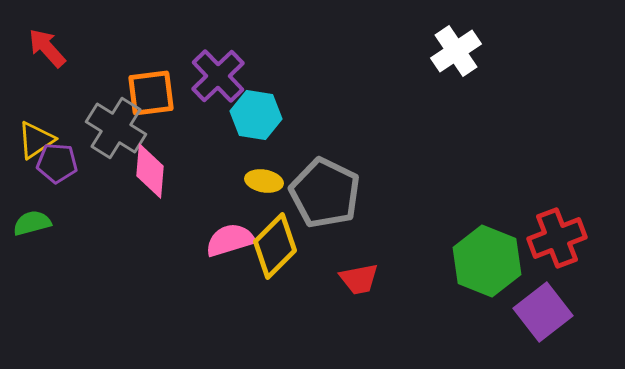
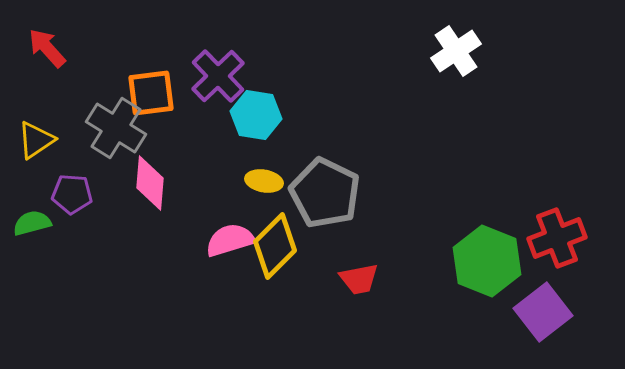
purple pentagon: moved 15 px right, 31 px down
pink diamond: moved 12 px down
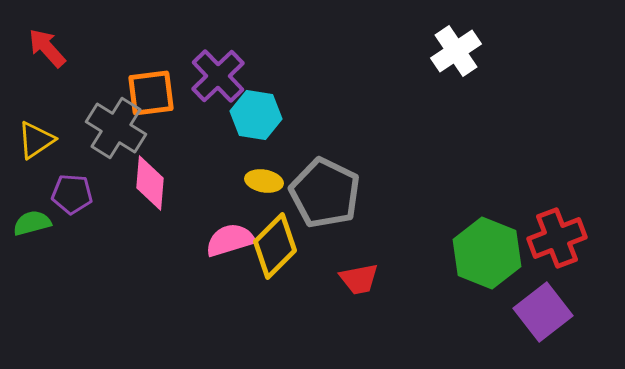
green hexagon: moved 8 px up
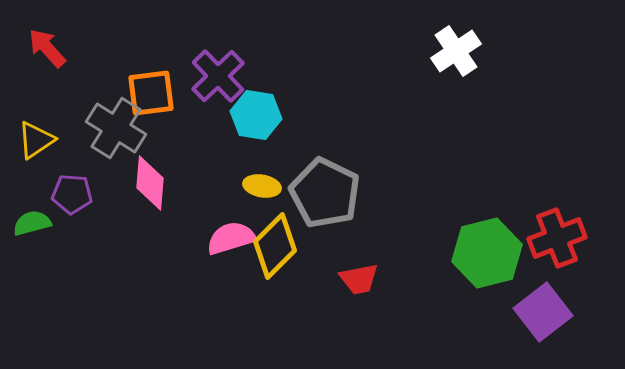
yellow ellipse: moved 2 px left, 5 px down
pink semicircle: moved 1 px right, 2 px up
green hexagon: rotated 24 degrees clockwise
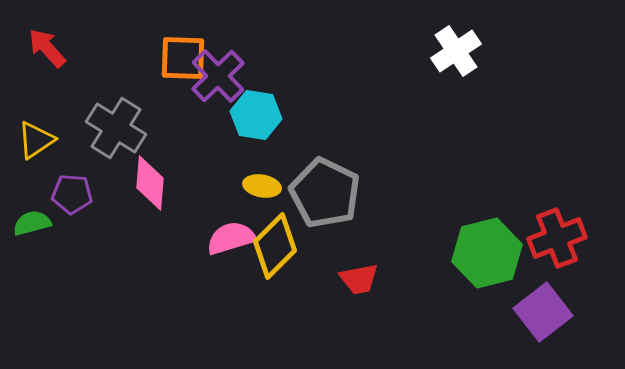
orange square: moved 32 px right, 35 px up; rotated 9 degrees clockwise
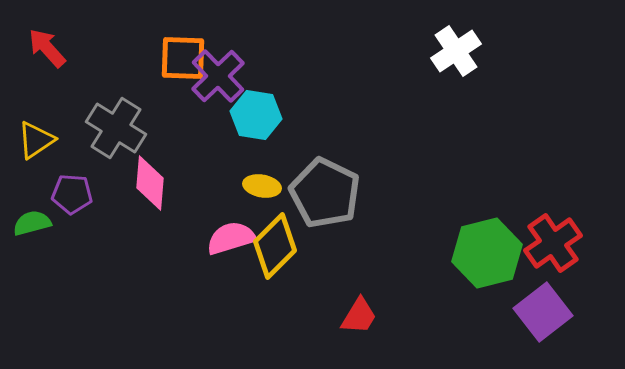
red cross: moved 4 px left, 5 px down; rotated 14 degrees counterclockwise
red trapezoid: moved 37 px down; rotated 48 degrees counterclockwise
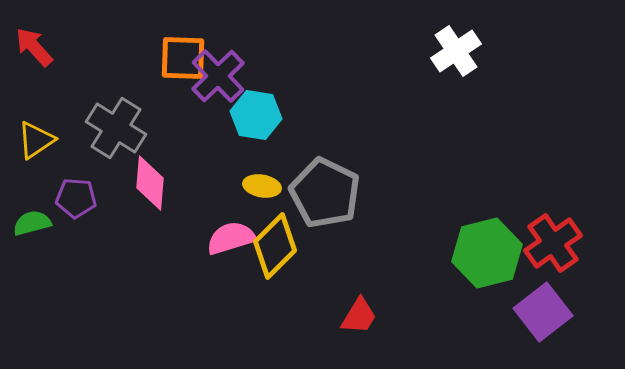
red arrow: moved 13 px left, 1 px up
purple pentagon: moved 4 px right, 4 px down
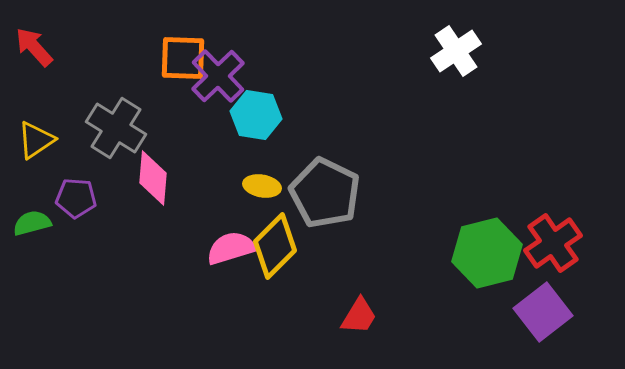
pink diamond: moved 3 px right, 5 px up
pink semicircle: moved 10 px down
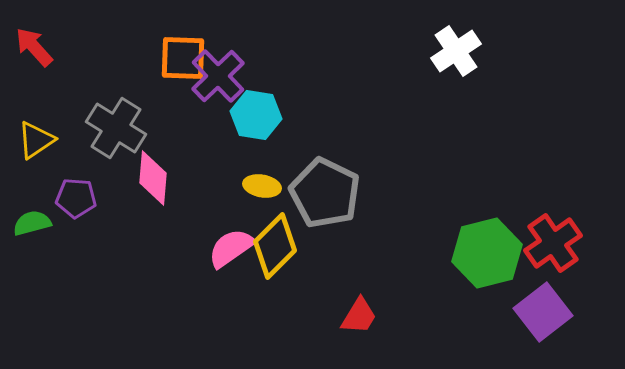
pink semicircle: rotated 18 degrees counterclockwise
